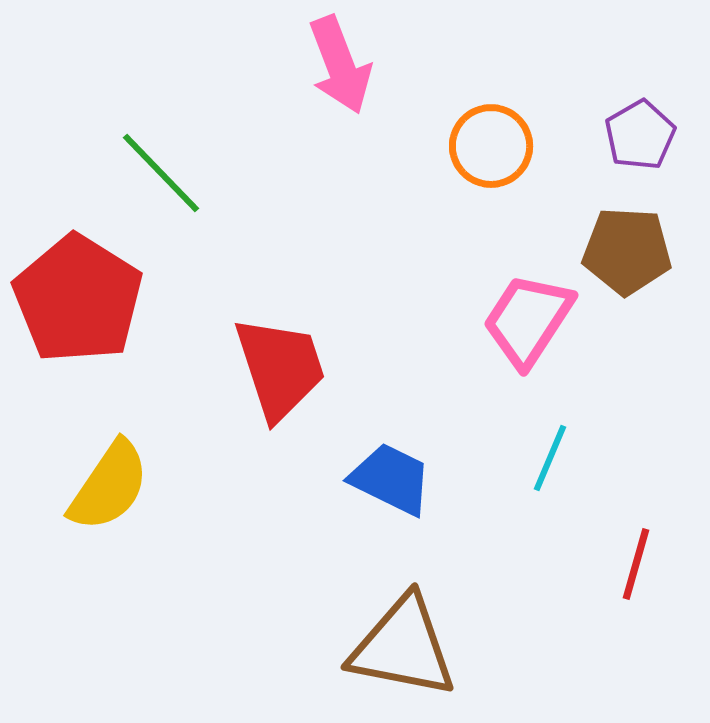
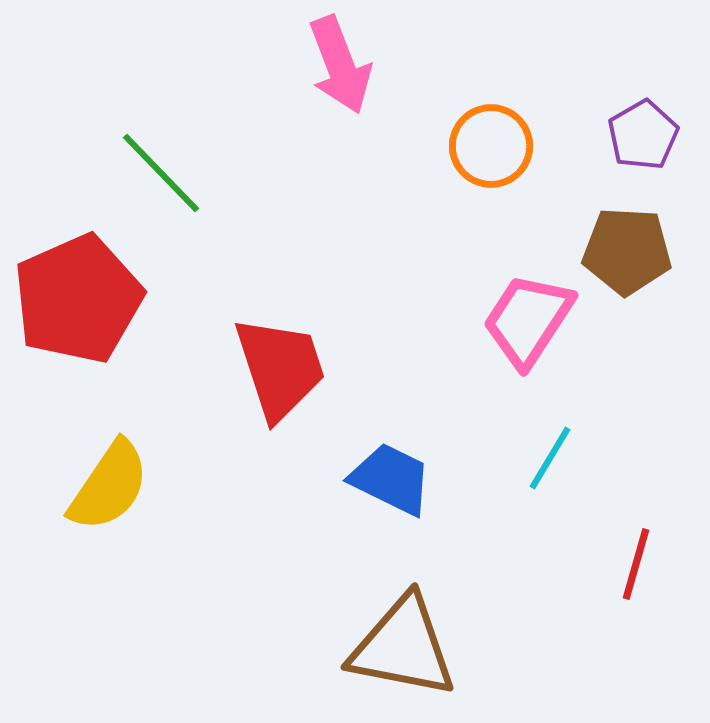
purple pentagon: moved 3 px right
red pentagon: rotated 16 degrees clockwise
cyan line: rotated 8 degrees clockwise
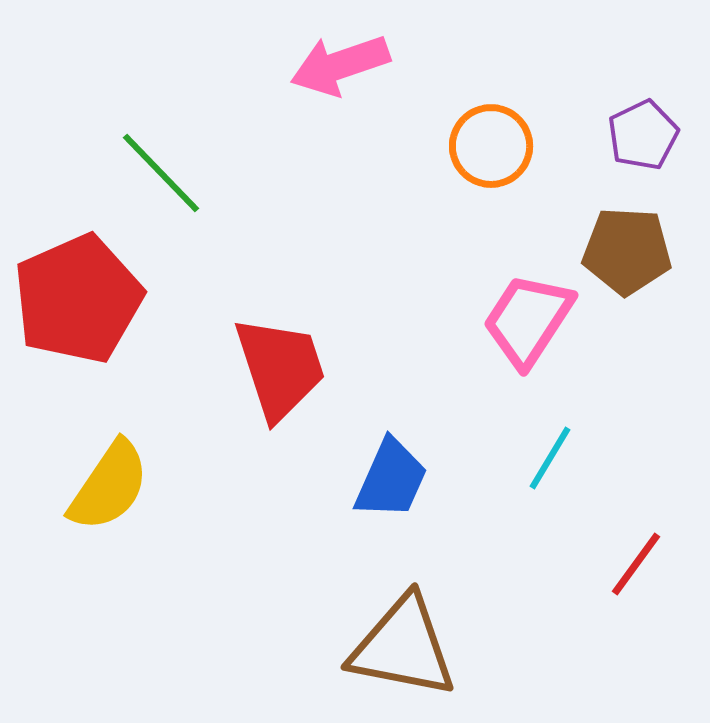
pink arrow: rotated 92 degrees clockwise
purple pentagon: rotated 4 degrees clockwise
blue trapezoid: rotated 88 degrees clockwise
red line: rotated 20 degrees clockwise
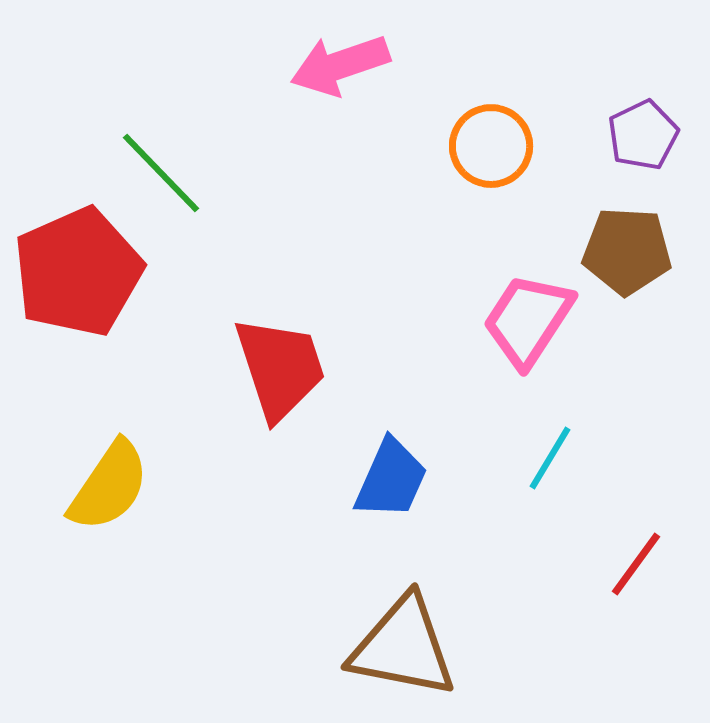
red pentagon: moved 27 px up
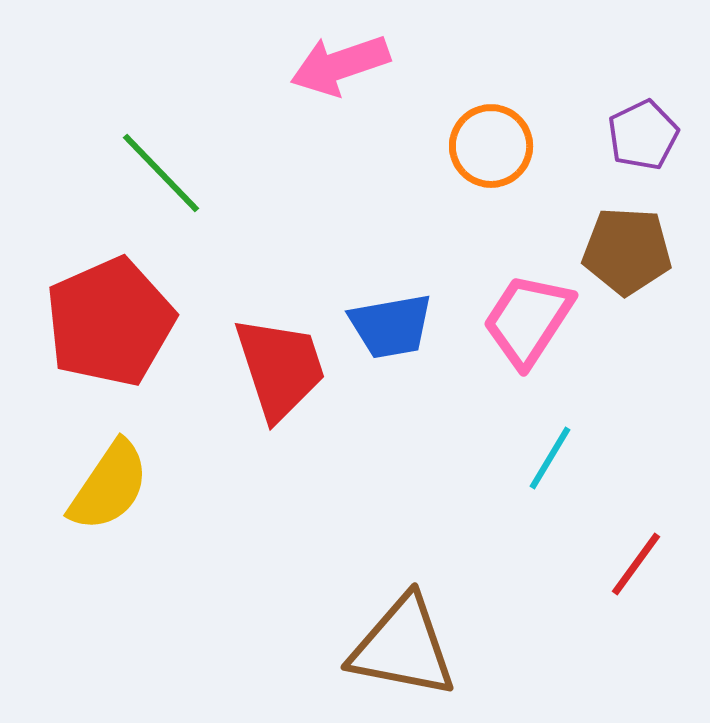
red pentagon: moved 32 px right, 50 px down
blue trapezoid: moved 153 px up; rotated 56 degrees clockwise
